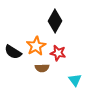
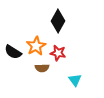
black diamond: moved 3 px right
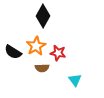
black diamond: moved 15 px left, 5 px up
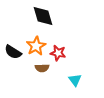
black diamond: rotated 45 degrees counterclockwise
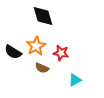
red star: moved 3 px right
brown semicircle: rotated 24 degrees clockwise
cyan triangle: rotated 40 degrees clockwise
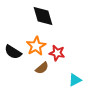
red star: moved 4 px left
brown semicircle: rotated 64 degrees counterclockwise
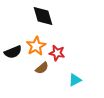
black semicircle: rotated 54 degrees counterclockwise
